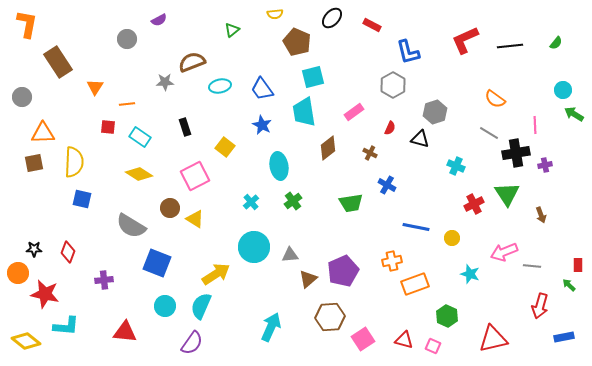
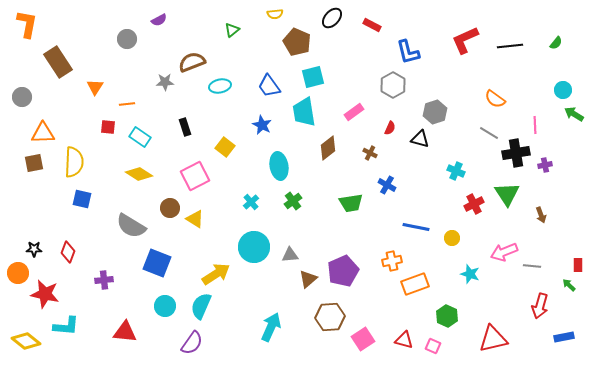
blue trapezoid at (262, 89): moved 7 px right, 3 px up
cyan cross at (456, 166): moved 5 px down
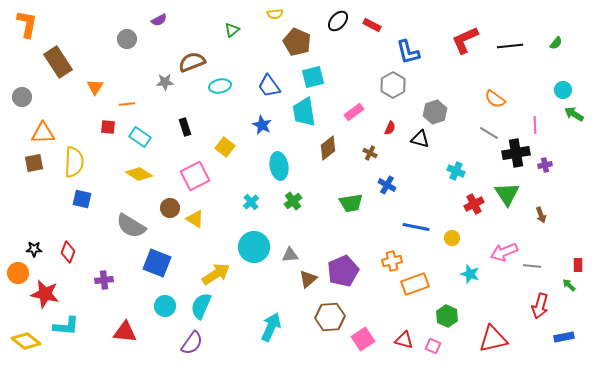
black ellipse at (332, 18): moved 6 px right, 3 px down
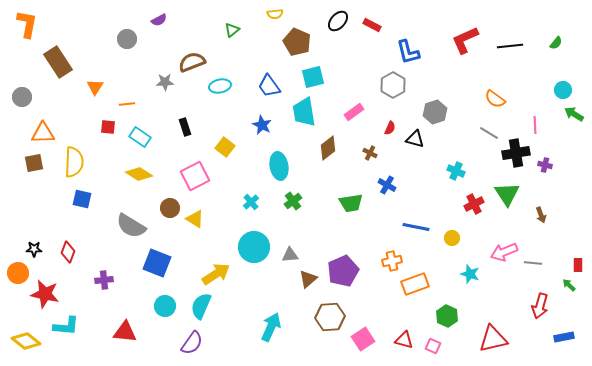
black triangle at (420, 139): moved 5 px left
purple cross at (545, 165): rotated 24 degrees clockwise
gray line at (532, 266): moved 1 px right, 3 px up
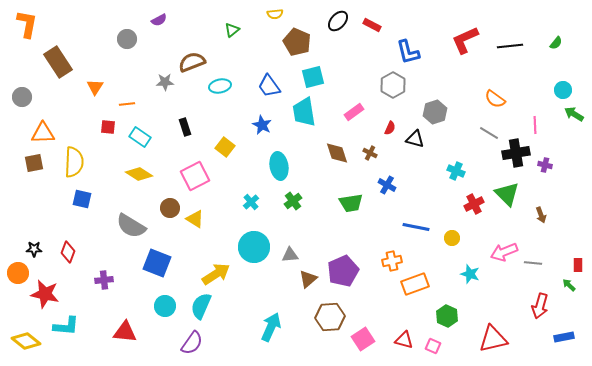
brown diamond at (328, 148): moved 9 px right, 5 px down; rotated 70 degrees counterclockwise
green triangle at (507, 194): rotated 12 degrees counterclockwise
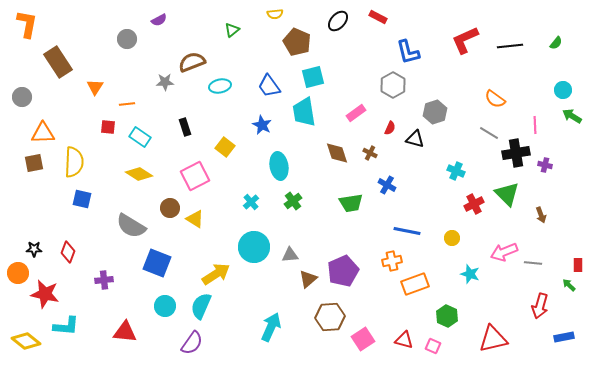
red rectangle at (372, 25): moved 6 px right, 8 px up
pink rectangle at (354, 112): moved 2 px right, 1 px down
green arrow at (574, 114): moved 2 px left, 2 px down
blue line at (416, 227): moved 9 px left, 4 px down
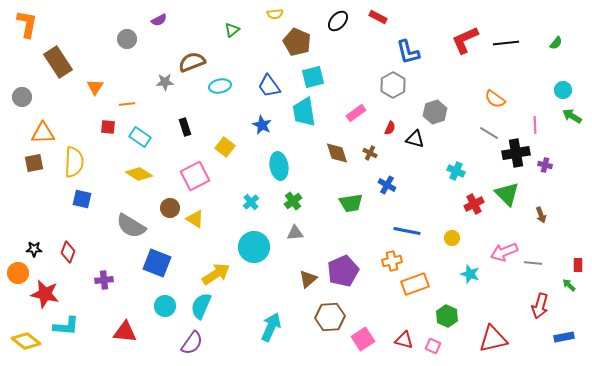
black line at (510, 46): moved 4 px left, 3 px up
gray triangle at (290, 255): moved 5 px right, 22 px up
